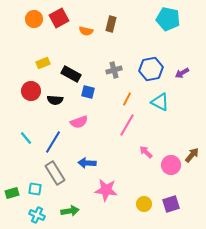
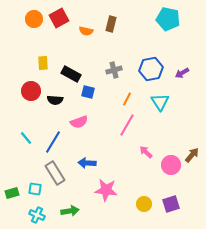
yellow rectangle: rotated 72 degrees counterclockwise
cyan triangle: rotated 30 degrees clockwise
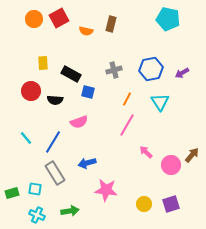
blue arrow: rotated 18 degrees counterclockwise
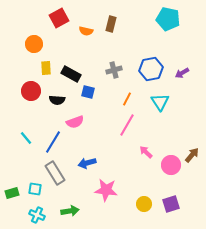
orange circle: moved 25 px down
yellow rectangle: moved 3 px right, 5 px down
black semicircle: moved 2 px right
pink semicircle: moved 4 px left
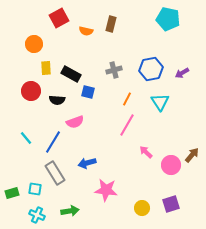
yellow circle: moved 2 px left, 4 px down
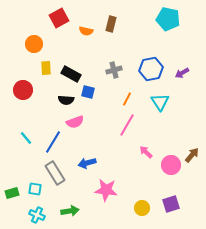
red circle: moved 8 px left, 1 px up
black semicircle: moved 9 px right
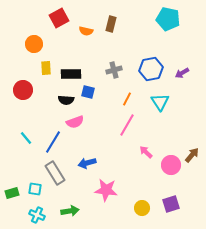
black rectangle: rotated 30 degrees counterclockwise
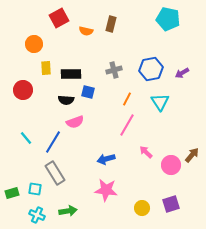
blue arrow: moved 19 px right, 4 px up
green arrow: moved 2 px left
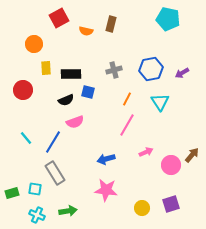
black semicircle: rotated 28 degrees counterclockwise
pink arrow: rotated 112 degrees clockwise
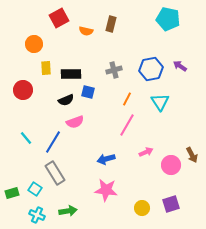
purple arrow: moved 2 px left, 7 px up; rotated 64 degrees clockwise
brown arrow: rotated 112 degrees clockwise
cyan square: rotated 24 degrees clockwise
